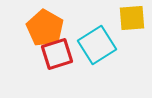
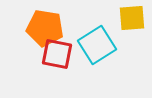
orange pentagon: rotated 21 degrees counterclockwise
red square: rotated 28 degrees clockwise
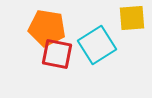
orange pentagon: moved 2 px right
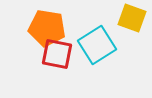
yellow square: rotated 24 degrees clockwise
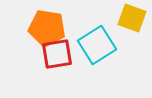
red square: rotated 20 degrees counterclockwise
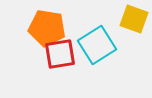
yellow square: moved 2 px right, 1 px down
red square: moved 3 px right
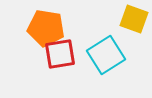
orange pentagon: moved 1 px left
cyan square: moved 9 px right, 10 px down
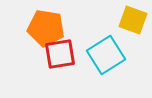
yellow square: moved 1 px left, 1 px down
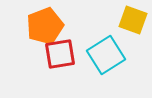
orange pentagon: moved 1 px left, 2 px up; rotated 30 degrees counterclockwise
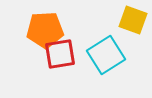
orange pentagon: moved 4 px down; rotated 18 degrees clockwise
